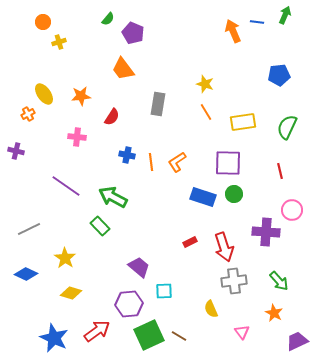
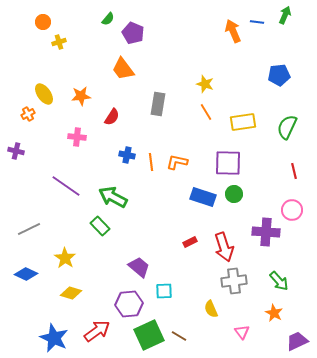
orange L-shape at (177, 162): rotated 45 degrees clockwise
red line at (280, 171): moved 14 px right
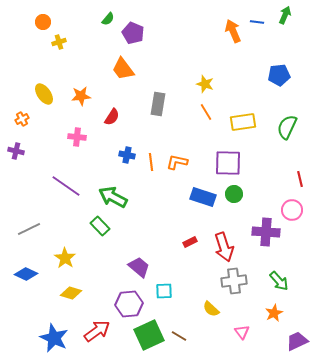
orange cross at (28, 114): moved 6 px left, 5 px down
red line at (294, 171): moved 6 px right, 8 px down
yellow semicircle at (211, 309): rotated 24 degrees counterclockwise
orange star at (274, 313): rotated 18 degrees clockwise
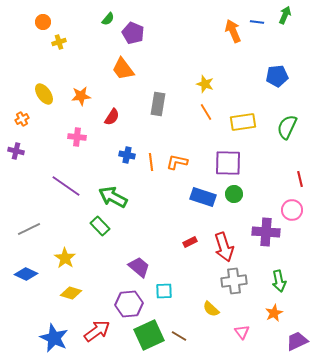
blue pentagon at (279, 75): moved 2 px left, 1 px down
green arrow at (279, 281): rotated 30 degrees clockwise
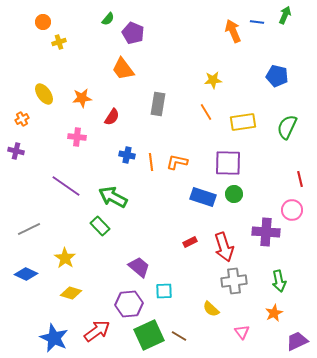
blue pentagon at (277, 76): rotated 20 degrees clockwise
yellow star at (205, 84): moved 8 px right, 4 px up; rotated 24 degrees counterclockwise
orange star at (81, 96): moved 1 px right, 2 px down
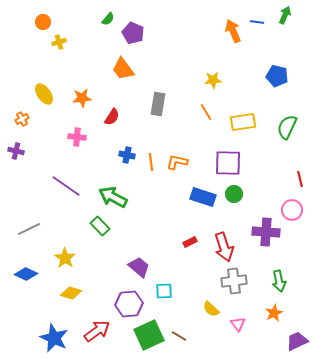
pink triangle at (242, 332): moved 4 px left, 8 px up
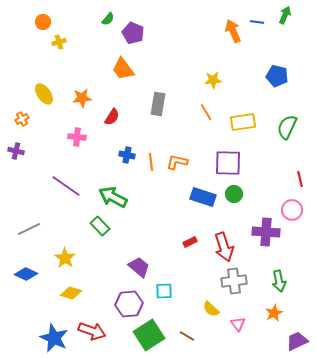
red arrow at (97, 331): moved 5 px left; rotated 56 degrees clockwise
green square at (149, 335): rotated 8 degrees counterclockwise
brown line at (179, 336): moved 8 px right
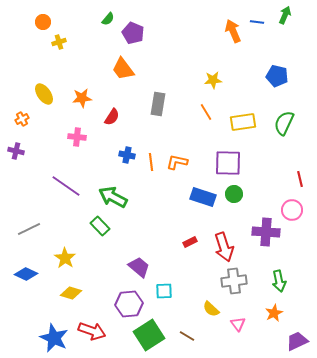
green semicircle at (287, 127): moved 3 px left, 4 px up
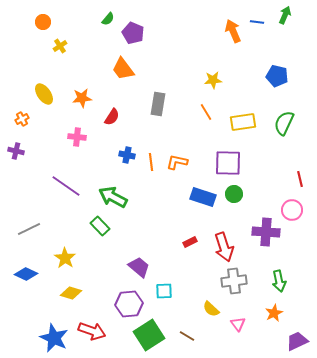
yellow cross at (59, 42): moved 1 px right, 4 px down; rotated 16 degrees counterclockwise
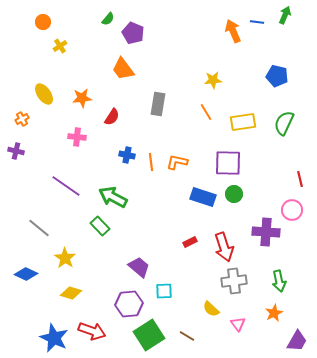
gray line at (29, 229): moved 10 px right, 1 px up; rotated 65 degrees clockwise
purple trapezoid at (297, 341): rotated 145 degrees clockwise
